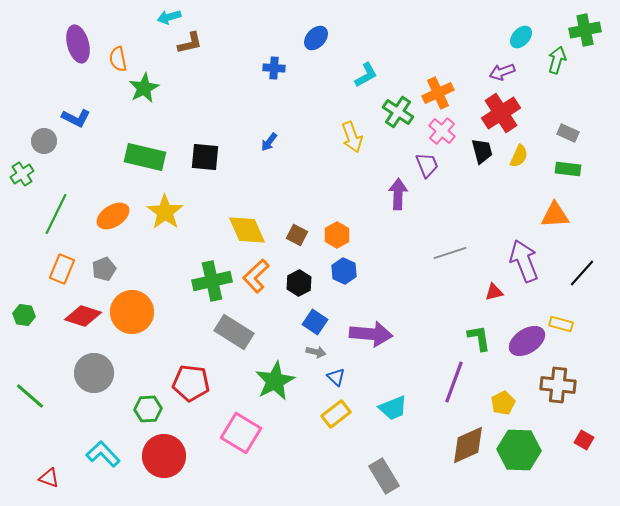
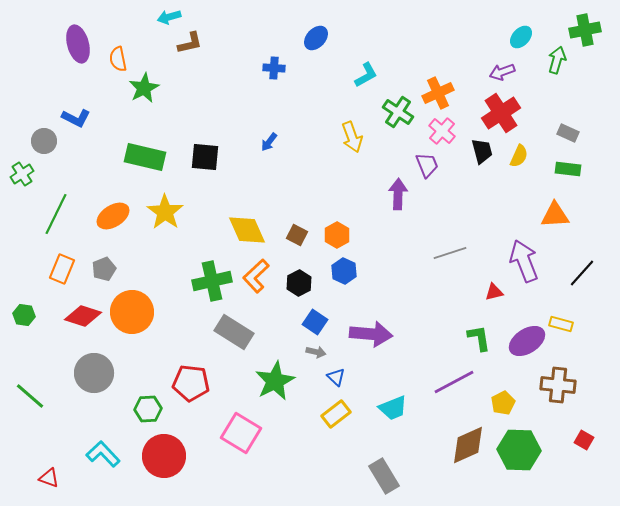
purple line at (454, 382): rotated 42 degrees clockwise
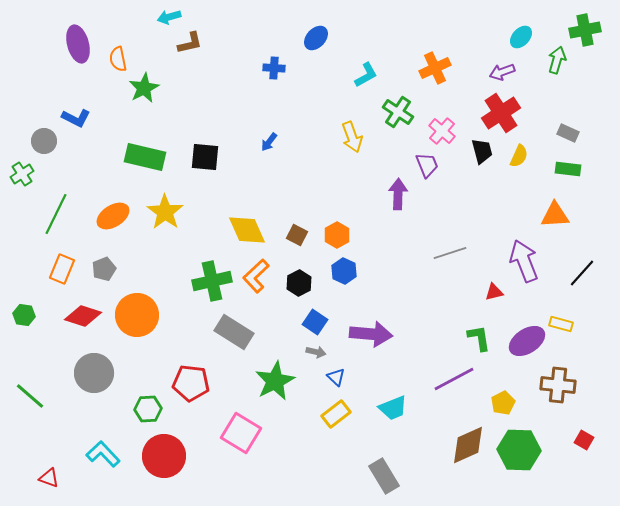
orange cross at (438, 93): moved 3 px left, 25 px up
orange circle at (132, 312): moved 5 px right, 3 px down
purple line at (454, 382): moved 3 px up
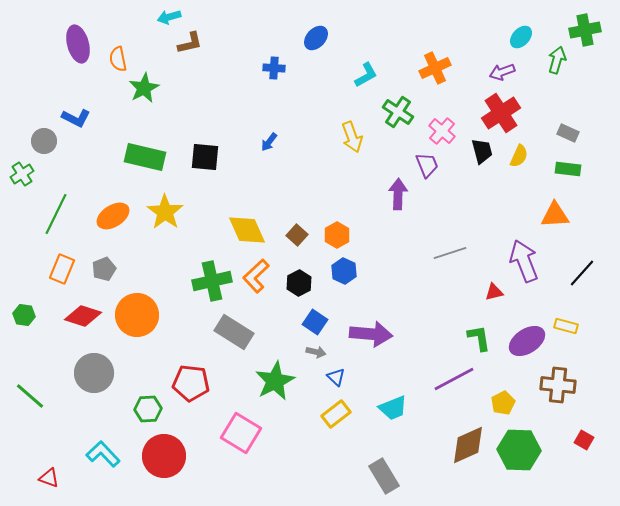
brown square at (297, 235): rotated 15 degrees clockwise
yellow rectangle at (561, 324): moved 5 px right, 2 px down
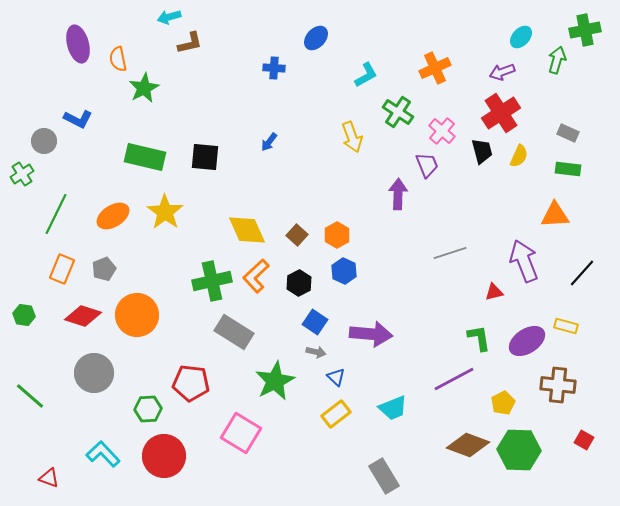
blue L-shape at (76, 118): moved 2 px right, 1 px down
brown diamond at (468, 445): rotated 45 degrees clockwise
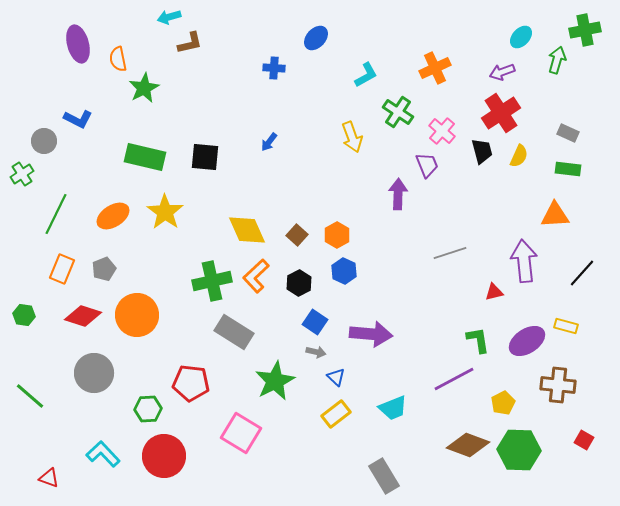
purple arrow at (524, 261): rotated 15 degrees clockwise
green L-shape at (479, 338): moved 1 px left, 2 px down
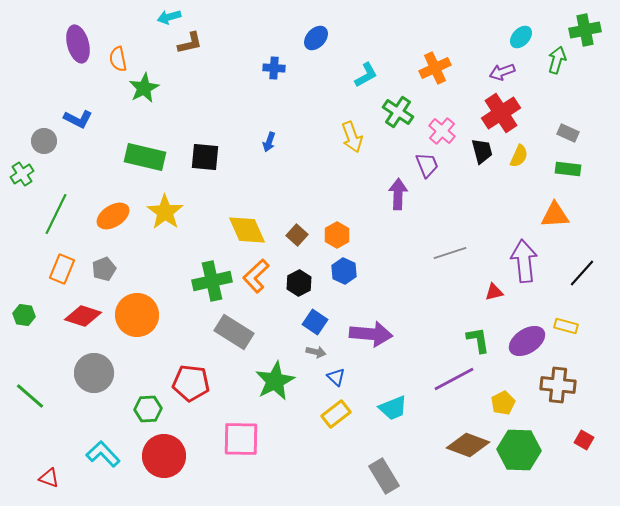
blue arrow at (269, 142): rotated 18 degrees counterclockwise
pink square at (241, 433): moved 6 px down; rotated 30 degrees counterclockwise
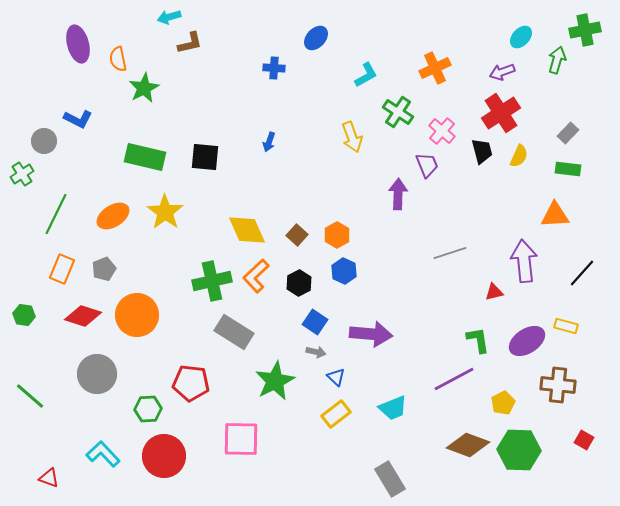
gray rectangle at (568, 133): rotated 70 degrees counterclockwise
gray circle at (94, 373): moved 3 px right, 1 px down
gray rectangle at (384, 476): moved 6 px right, 3 px down
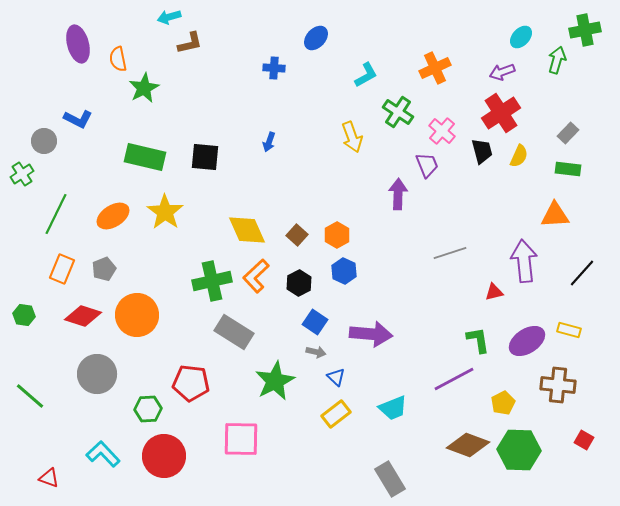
yellow rectangle at (566, 326): moved 3 px right, 4 px down
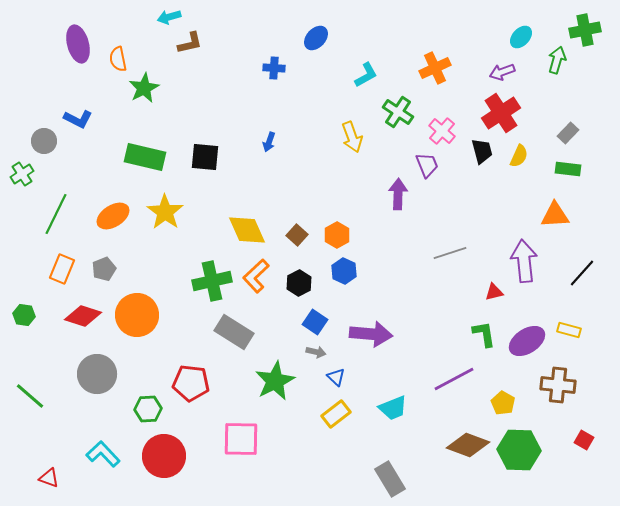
green L-shape at (478, 340): moved 6 px right, 6 px up
yellow pentagon at (503, 403): rotated 15 degrees counterclockwise
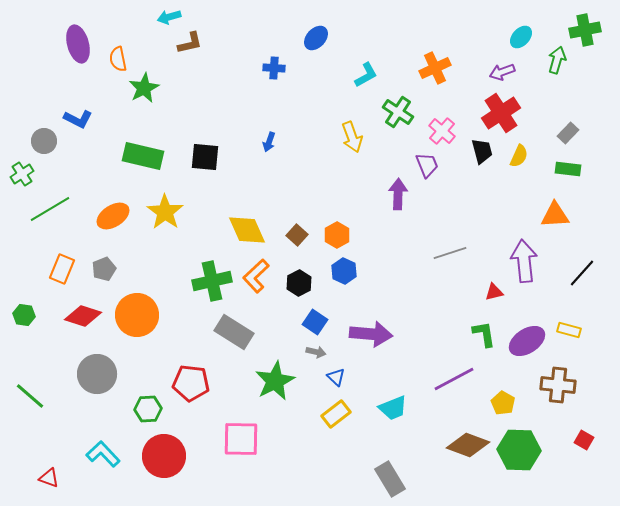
green rectangle at (145, 157): moved 2 px left, 1 px up
green line at (56, 214): moved 6 px left, 5 px up; rotated 33 degrees clockwise
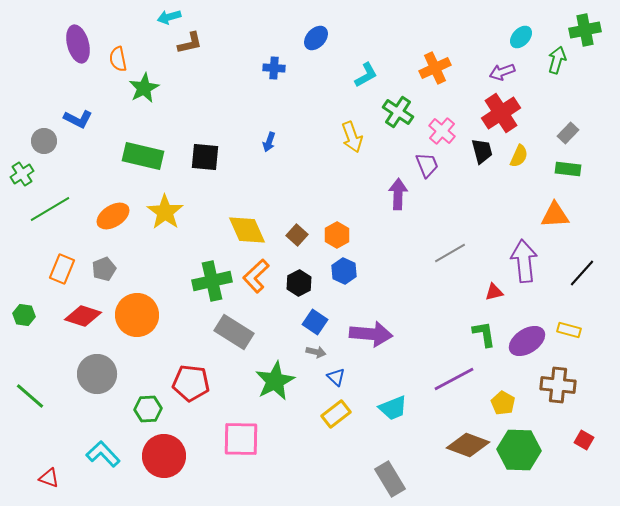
gray line at (450, 253): rotated 12 degrees counterclockwise
